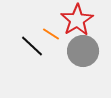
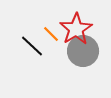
red star: moved 1 px left, 9 px down
orange line: rotated 12 degrees clockwise
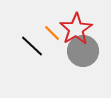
orange line: moved 1 px right, 1 px up
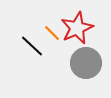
red star: moved 1 px right, 1 px up; rotated 8 degrees clockwise
gray circle: moved 3 px right, 12 px down
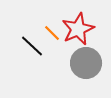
red star: moved 1 px right, 1 px down
